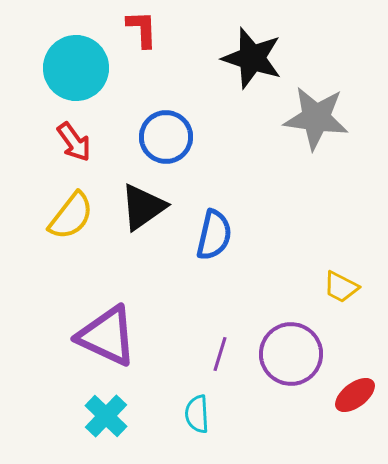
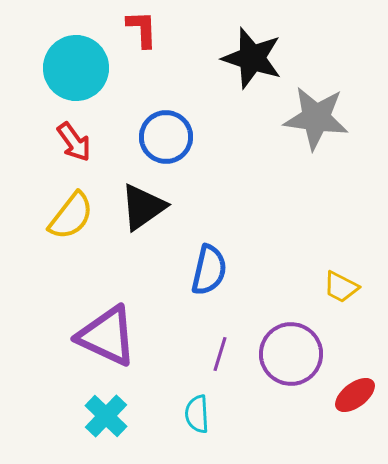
blue semicircle: moved 5 px left, 35 px down
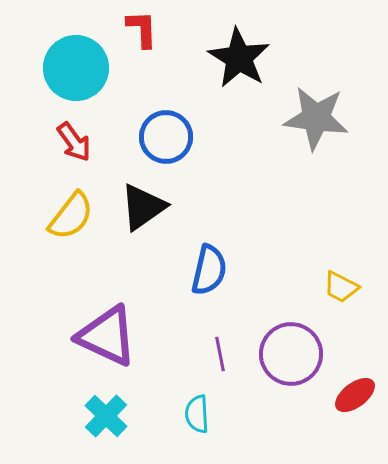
black star: moved 13 px left; rotated 14 degrees clockwise
purple line: rotated 28 degrees counterclockwise
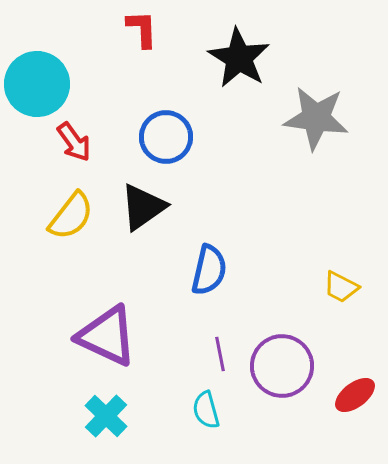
cyan circle: moved 39 px left, 16 px down
purple circle: moved 9 px left, 12 px down
cyan semicircle: moved 9 px right, 4 px up; rotated 12 degrees counterclockwise
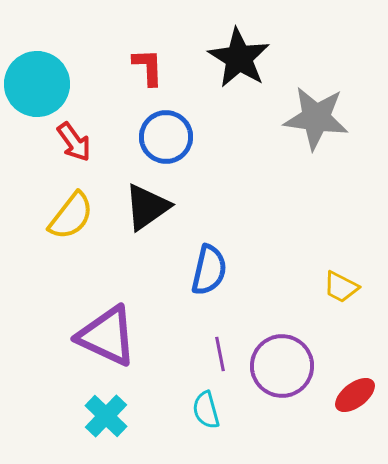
red L-shape: moved 6 px right, 38 px down
black triangle: moved 4 px right
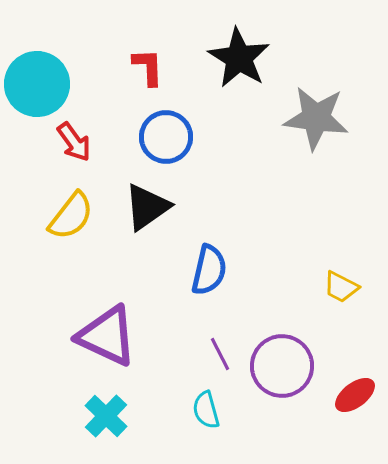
purple line: rotated 16 degrees counterclockwise
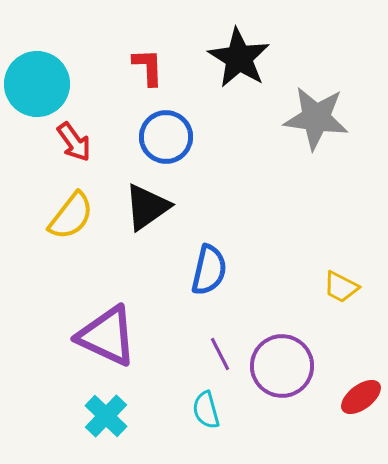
red ellipse: moved 6 px right, 2 px down
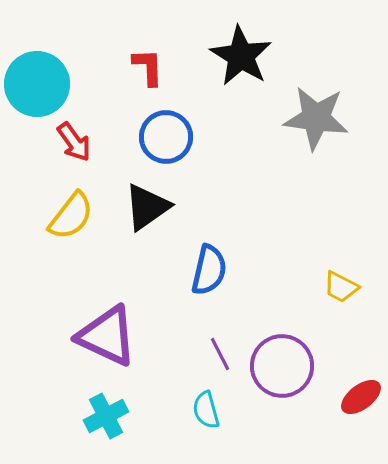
black star: moved 2 px right, 2 px up
cyan cross: rotated 18 degrees clockwise
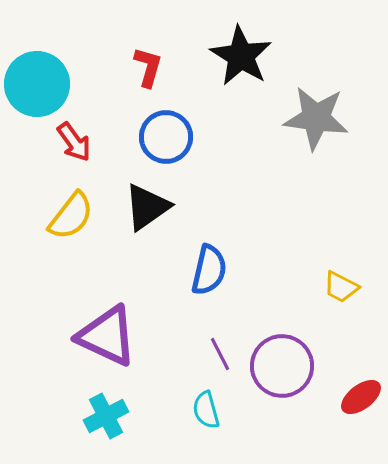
red L-shape: rotated 18 degrees clockwise
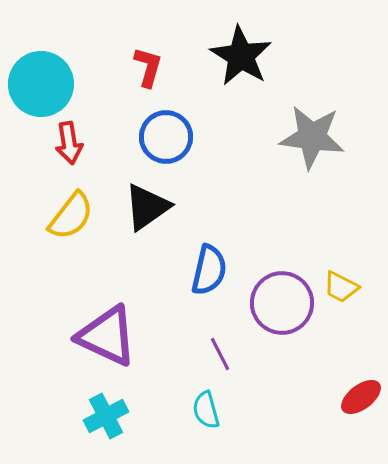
cyan circle: moved 4 px right
gray star: moved 4 px left, 19 px down
red arrow: moved 5 px left, 1 px down; rotated 27 degrees clockwise
purple circle: moved 63 px up
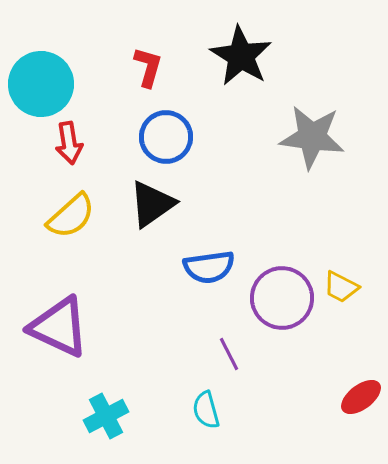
black triangle: moved 5 px right, 3 px up
yellow semicircle: rotated 10 degrees clockwise
blue semicircle: moved 3 px up; rotated 69 degrees clockwise
purple circle: moved 5 px up
purple triangle: moved 48 px left, 9 px up
purple line: moved 9 px right
